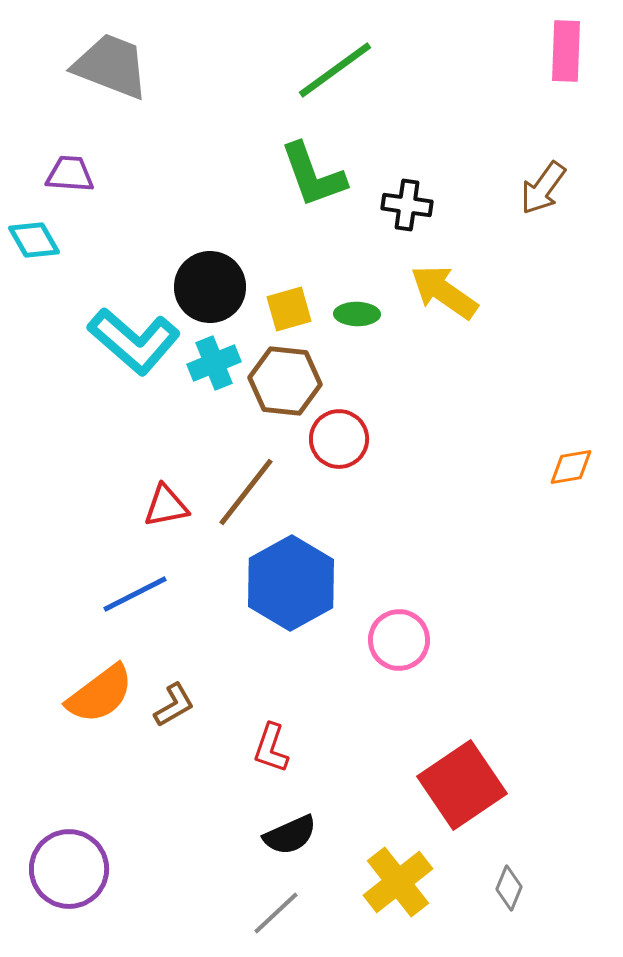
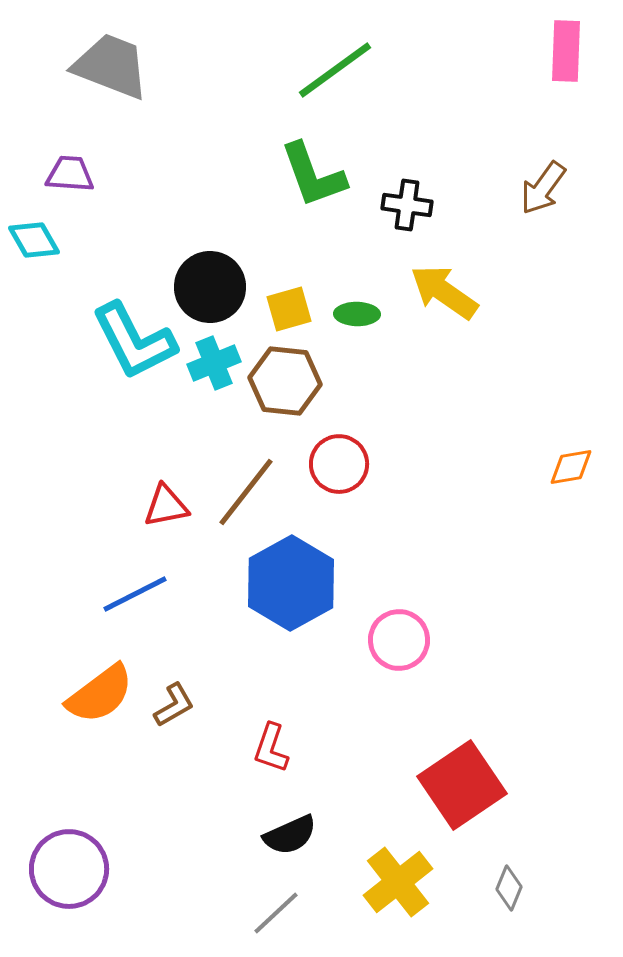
cyan L-shape: rotated 22 degrees clockwise
red circle: moved 25 px down
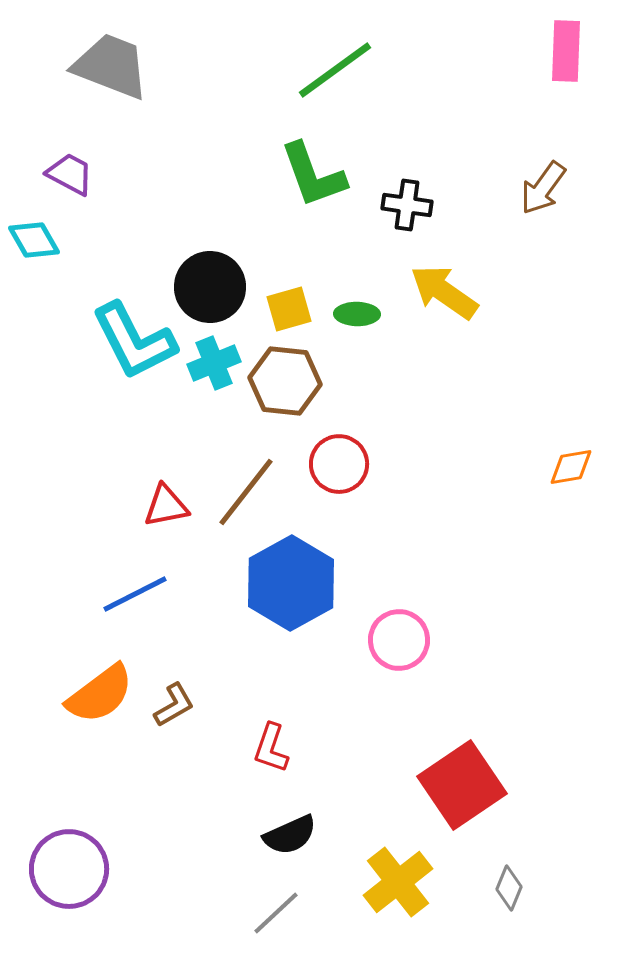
purple trapezoid: rotated 24 degrees clockwise
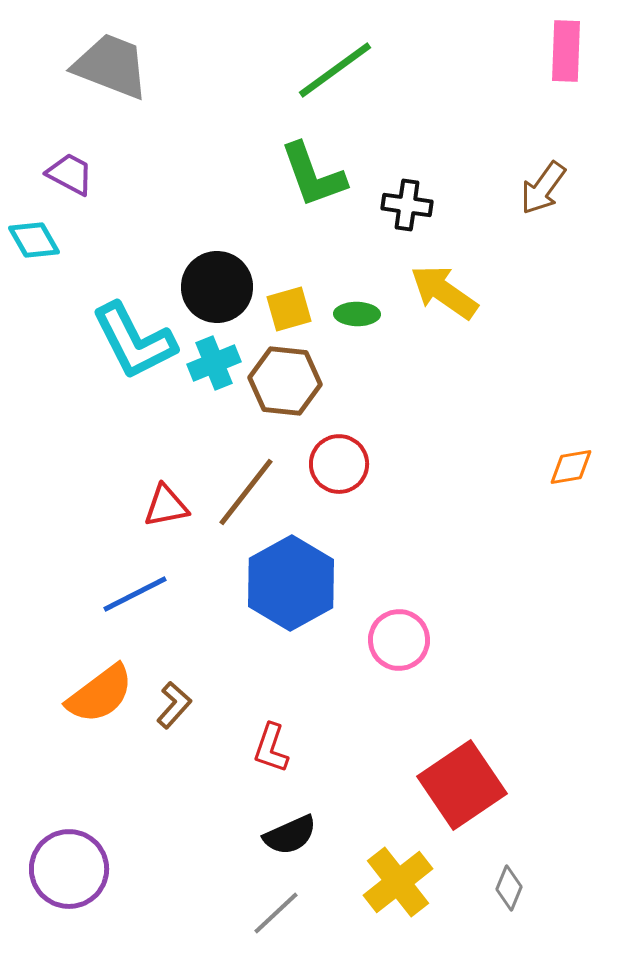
black circle: moved 7 px right
brown L-shape: rotated 18 degrees counterclockwise
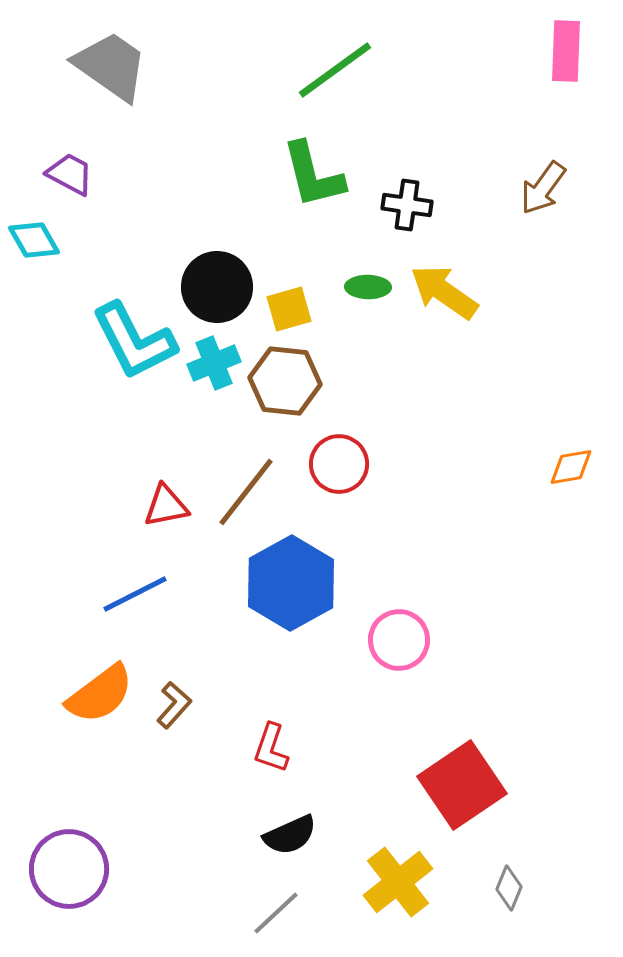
gray trapezoid: rotated 14 degrees clockwise
green L-shape: rotated 6 degrees clockwise
green ellipse: moved 11 px right, 27 px up
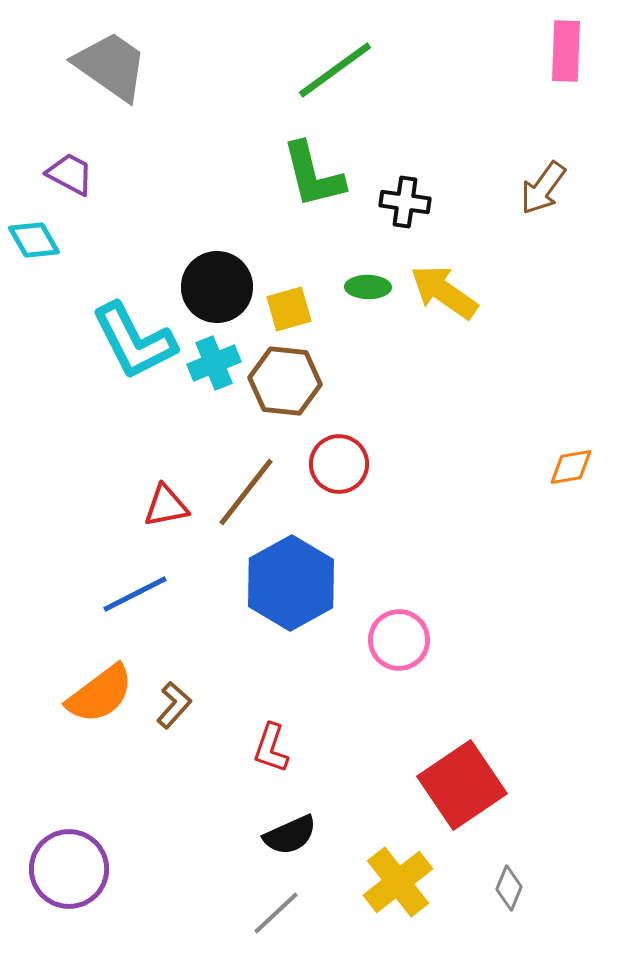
black cross: moved 2 px left, 3 px up
